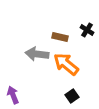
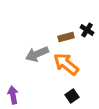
brown rectangle: moved 6 px right; rotated 28 degrees counterclockwise
gray arrow: rotated 30 degrees counterclockwise
purple arrow: rotated 12 degrees clockwise
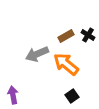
black cross: moved 1 px right, 5 px down
brown rectangle: moved 1 px up; rotated 14 degrees counterclockwise
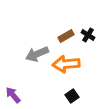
orange arrow: rotated 44 degrees counterclockwise
purple arrow: rotated 30 degrees counterclockwise
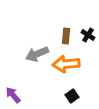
brown rectangle: rotated 56 degrees counterclockwise
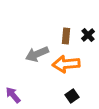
black cross: rotated 16 degrees clockwise
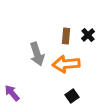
gray arrow: rotated 85 degrees counterclockwise
purple arrow: moved 1 px left, 2 px up
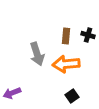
black cross: rotated 32 degrees counterclockwise
purple arrow: rotated 72 degrees counterclockwise
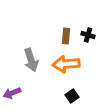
gray arrow: moved 6 px left, 6 px down
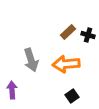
brown rectangle: moved 2 px right, 4 px up; rotated 42 degrees clockwise
purple arrow: moved 3 px up; rotated 108 degrees clockwise
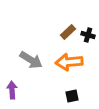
gray arrow: rotated 40 degrees counterclockwise
orange arrow: moved 3 px right, 2 px up
black square: rotated 24 degrees clockwise
